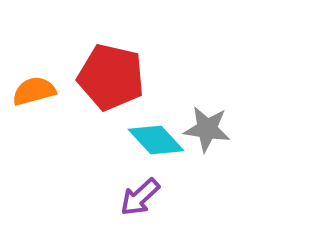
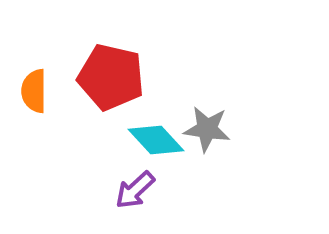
orange semicircle: rotated 75 degrees counterclockwise
purple arrow: moved 5 px left, 7 px up
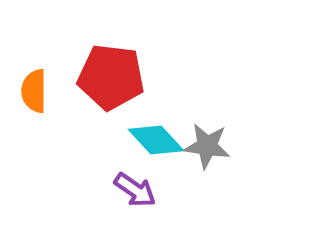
red pentagon: rotated 6 degrees counterclockwise
gray star: moved 17 px down
purple arrow: rotated 102 degrees counterclockwise
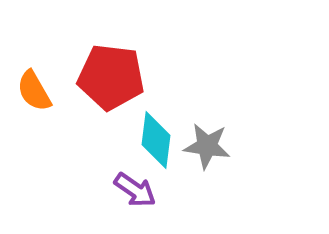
orange semicircle: rotated 30 degrees counterclockwise
cyan diamond: rotated 50 degrees clockwise
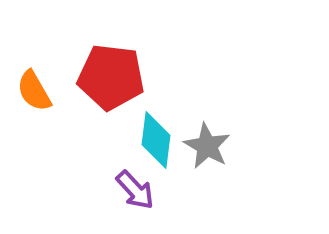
gray star: rotated 21 degrees clockwise
purple arrow: rotated 12 degrees clockwise
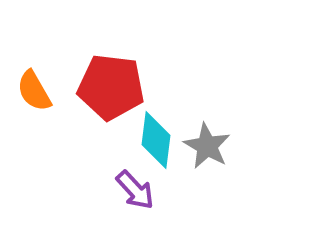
red pentagon: moved 10 px down
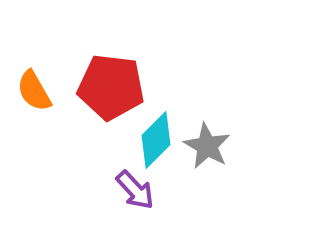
cyan diamond: rotated 38 degrees clockwise
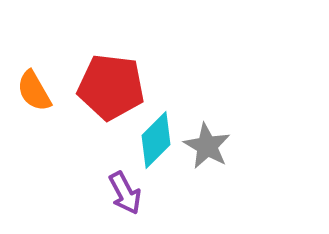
purple arrow: moved 10 px left, 3 px down; rotated 15 degrees clockwise
